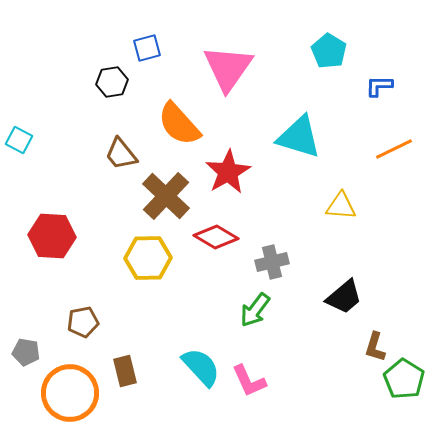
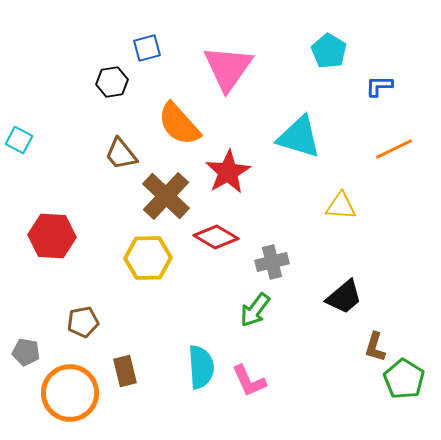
cyan semicircle: rotated 39 degrees clockwise
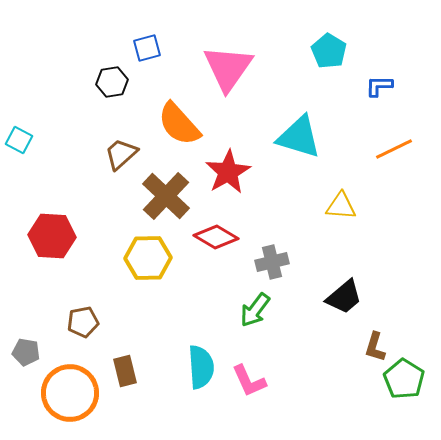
brown trapezoid: rotated 87 degrees clockwise
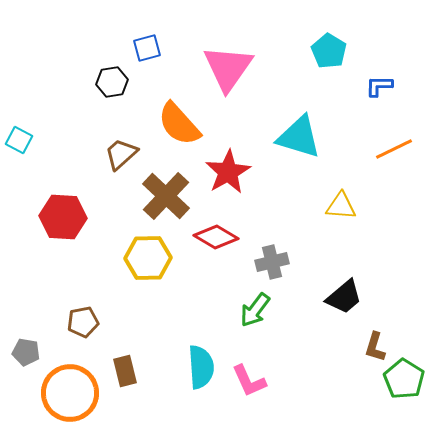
red hexagon: moved 11 px right, 19 px up
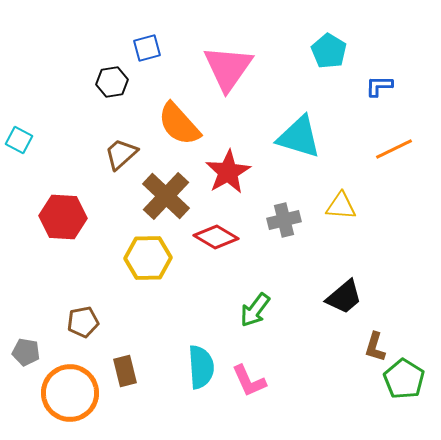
gray cross: moved 12 px right, 42 px up
